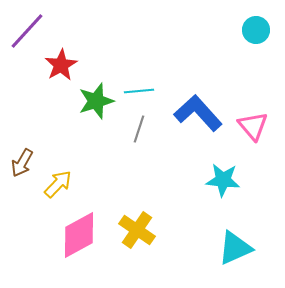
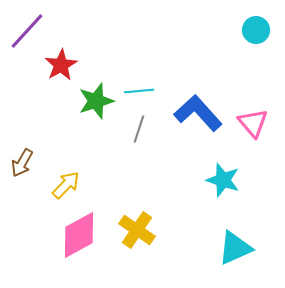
pink triangle: moved 3 px up
cyan star: rotated 12 degrees clockwise
yellow arrow: moved 8 px right, 1 px down
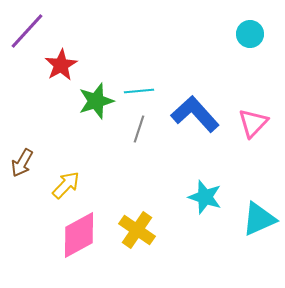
cyan circle: moved 6 px left, 4 px down
blue L-shape: moved 3 px left, 1 px down
pink triangle: rotated 24 degrees clockwise
cyan star: moved 18 px left, 17 px down
cyan triangle: moved 24 px right, 29 px up
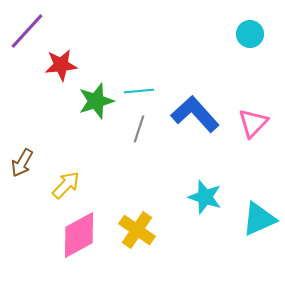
red star: rotated 24 degrees clockwise
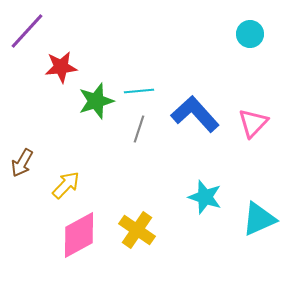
red star: moved 2 px down
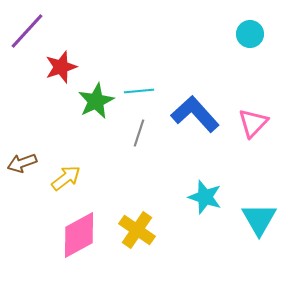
red star: rotated 12 degrees counterclockwise
green star: rotated 9 degrees counterclockwise
gray line: moved 4 px down
brown arrow: rotated 40 degrees clockwise
yellow arrow: moved 7 px up; rotated 8 degrees clockwise
cyan triangle: rotated 36 degrees counterclockwise
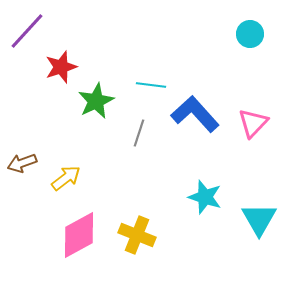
cyan line: moved 12 px right, 6 px up; rotated 12 degrees clockwise
yellow cross: moved 5 px down; rotated 12 degrees counterclockwise
